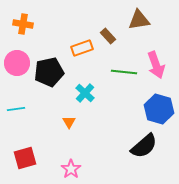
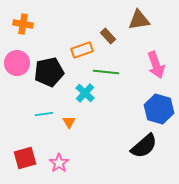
orange rectangle: moved 2 px down
green line: moved 18 px left
cyan line: moved 28 px right, 5 px down
pink star: moved 12 px left, 6 px up
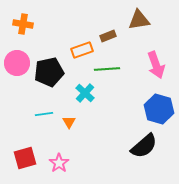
brown rectangle: rotated 70 degrees counterclockwise
green line: moved 1 px right, 3 px up; rotated 10 degrees counterclockwise
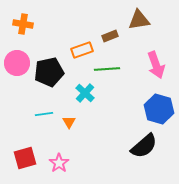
brown rectangle: moved 2 px right
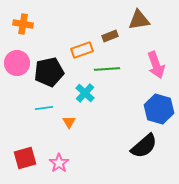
cyan line: moved 6 px up
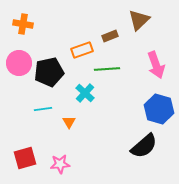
brown triangle: rotated 35 degrees counterclockwise
pink circle: moved 2 px right
cyan line: moved 1 px left, 1 px down
pink star: moved 1 px right, 1 px down; rotated 30 degrees clockwise
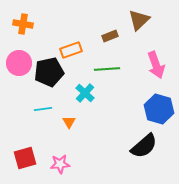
orange rectangle: moved 11 px left
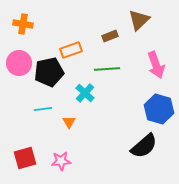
pink star: moved 1 px right, 3 px up
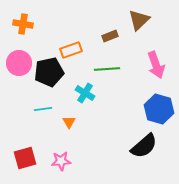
cyan cross: rotated 12 degrees counterclockwise
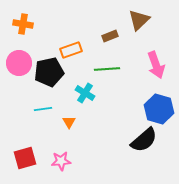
black semicircle: moved 6 px up
